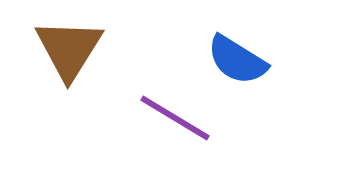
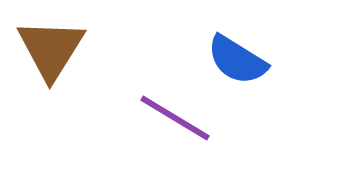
brown triangle: moved 18 px left
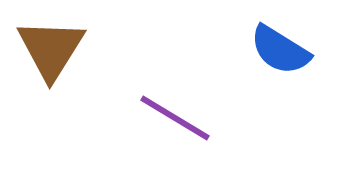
blue semicircle: moved 43 px right, 10 px up
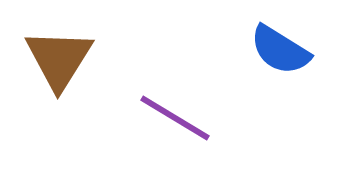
brown triangle: moved 8 px right, 10 px down
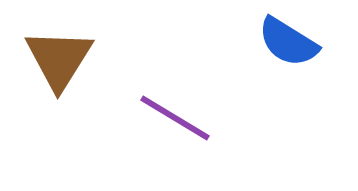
blue semicircle: moved 8 px right, 8 px up
